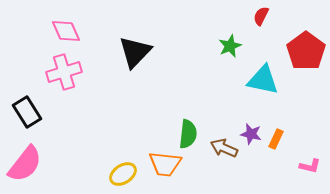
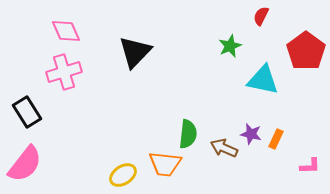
pink L-shape: rotated 15 degrees counterclockwise
yellow ellipse: moved 1 px down
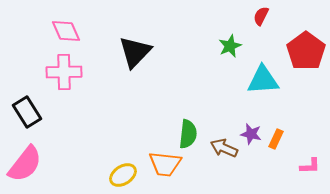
pink cross: rotated 16 degrees clockwise
cyan triangle: rotated 16 degrees counterclockwise
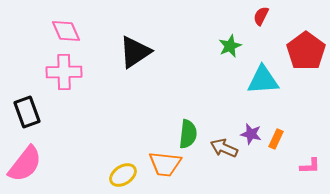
black triangle: rotated 12 degrees clockwise
black rectangle: rotated 12 degrees clockwise
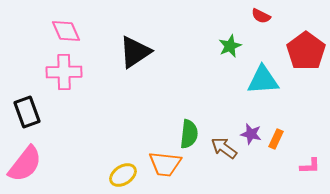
red semicircle: rotated 90 degrees counterclockwise
green semicircle: moved 1 px right
brown arrow: rotated 12 degrees clockwise
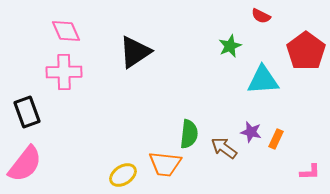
purple star: moved 2 px up
pink L-shape: moved 6 px down
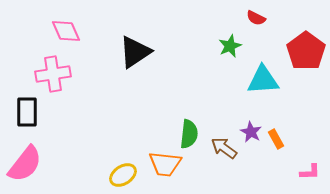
red semicircle: moved 5 px left, 2 px down
pink cross: moved 11 px left, 2 px down; rotated 8 degrees counterclockwise
black rectangle: rotated 20 degrees clockwise
purple star: rotated 15 degrees clockwise
orange rectangle: rotated 54 degrees counterclockwise
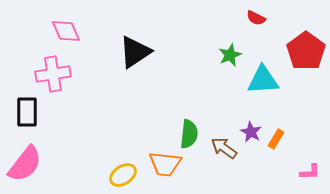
green star: moved 9 px down
orange rectangle: rotated 60 degrees clockwise
